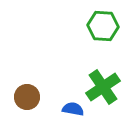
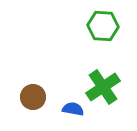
brown circle: moved 6 px right
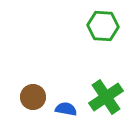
green cross: moved 3 px right, 10 px down
blue semicircle: moved 7 px left
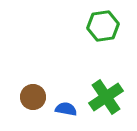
green hexagon: rotated 12 degrees counterclockwise
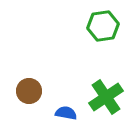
brown circle: moved 4 px left, 6 px up
blue semicircle: moved 4 px down
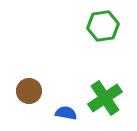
green cross: moved 1 px left, 1 px down
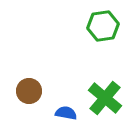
green cross: rotated 16 degrees counterclockwise
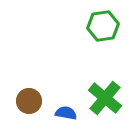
brown circle: moved 10 px down
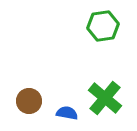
blue semicircle: moved 1 px right
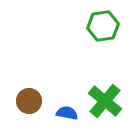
green cross: moved 3 px down
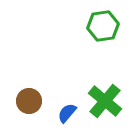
blue semicircle: rotated 60 degrees counterclockwise
